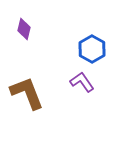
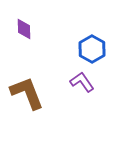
purple diamond: rotated 15 degrees counterclockwise
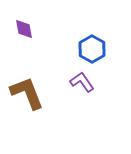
purple diamond: rotated 10 degrees counterclockwise
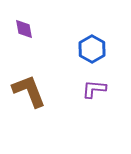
purple L-shape: moved 12 px right, 7 px down; rotated 50 degrees counterclockwise
brown L-shape: moved 2 px right, 2 px up
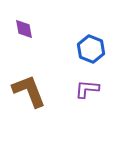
blue hexagon: moved 1 px left; rotated 8 degrees counterclockwise
purple L-shape: moved 7 px left
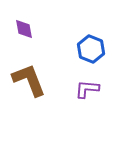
brown L-shape: moved 11 px up
